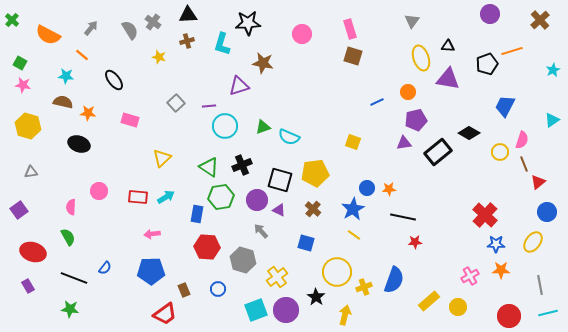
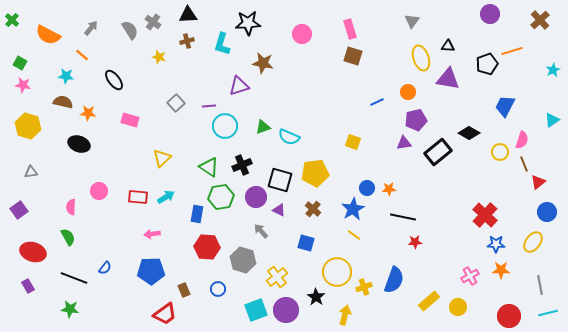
purple circle at (257, 200): moved 1 px left, 3 px up
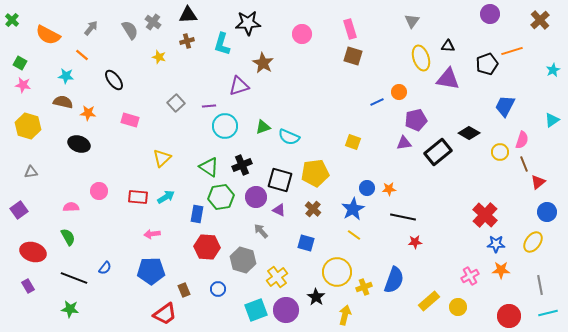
brown star at (263, 63): rotated 20 degrees clockwise
orange circle at (408, 92): moved 9 px left
pink semicircle at (71, 207): rotated 84 degrees clockwise
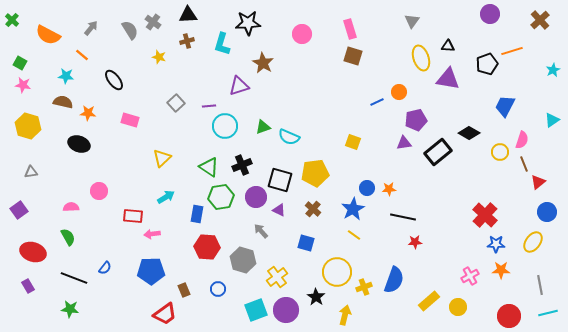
red rectangle at (138, 197): moved 5 px left, 19 px down
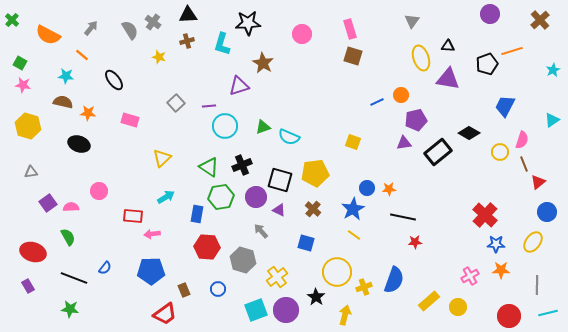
orange circle at (399, 92): moved 2 px right, 3 px down
purple square at (19, 210): moved 29 px right, 7 px up
gray line at (540, 285): moved 3 px left; rotated 12 degrees clockwise
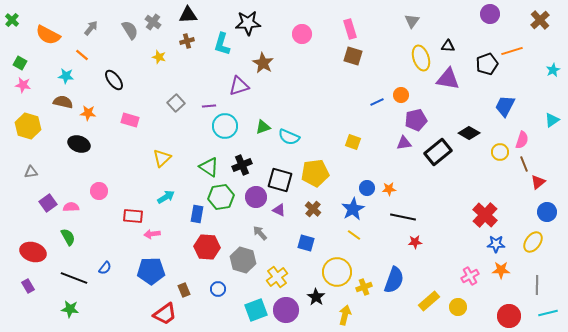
gray arrow at (261, 231): moved 1 px left, 2 px down
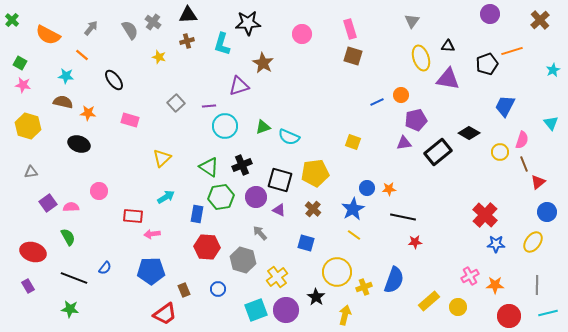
cyan triangle at (552, 120): moved 1 px left, 3 px down; rotated 35 degrees counterclockwise
orange star at (501, 270): moved 6 px left, 15 px down
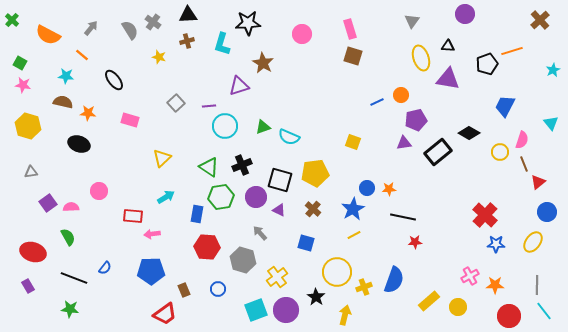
purple circle at (490, 14): moved 25 px left
yellow line at (354, 235): rotated 64 degrees counterclockwise
cyan line at (548, 313): moved 4 px left, 2 px up; rotated 66 degrees clockwise
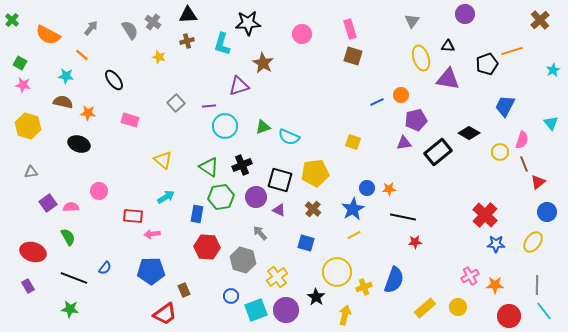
yellow triangle at (162, 158): moved 1 px right, 2 px down; rotated 36 degrees counterclockwise
blue circle at (218, 289): moved 13 px right, 7 px down
yellow rectangle at (429, 301): moved 4 px left, 7 px down
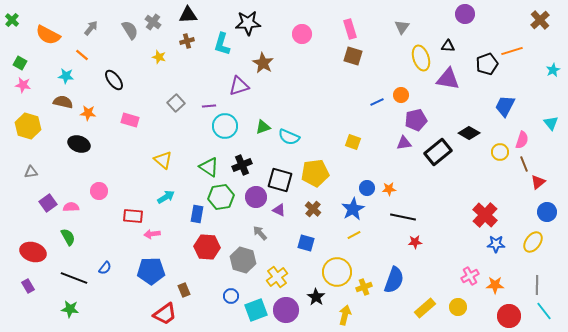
gray triangle at (412, 21): moved 10 px left, 6 px down
